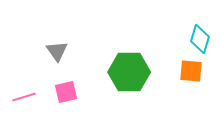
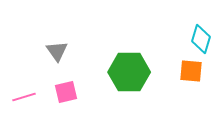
cyan diamond: moved 1 px right
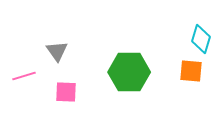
pink square: rotated 15 degrees clockwise
pink line: moved 21 px up
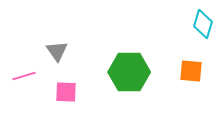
cyan diamond: moved 2 px right, 15 px up
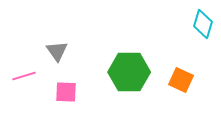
orange square: moved 10 px left, 9 px down; rotated 20 degrees clockwise
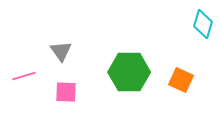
gray triangle: moved 4 px right
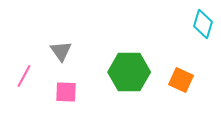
pink line: rotated 45 degrees counterclockwise
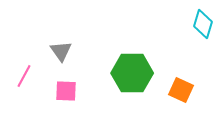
green hexagon: moved 3 px right, 1 px down
orange square: moved 10 px down
pink square: moved 1 px up
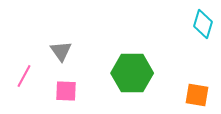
orange square: moved 16 px right, 5 px down; rotated 15 degrees counterclockwise
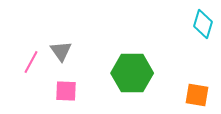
pink line: moved 7 px right, 14 px up
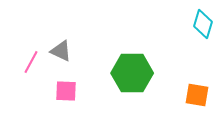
gray triangle: rotated 30 degrees counterclockwise
